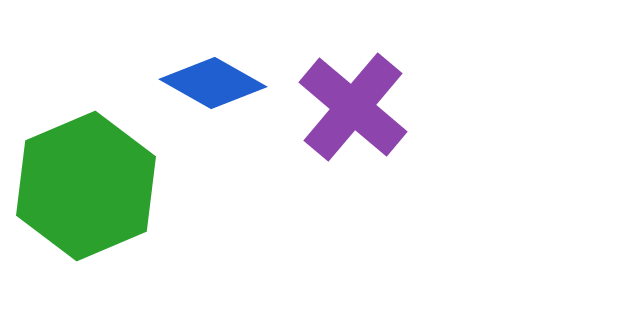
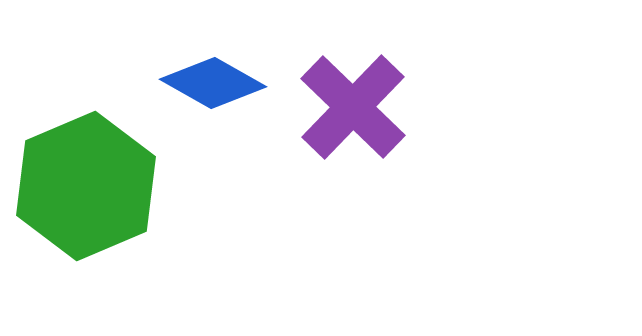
purple cross: rotated 4 degrees clockwise
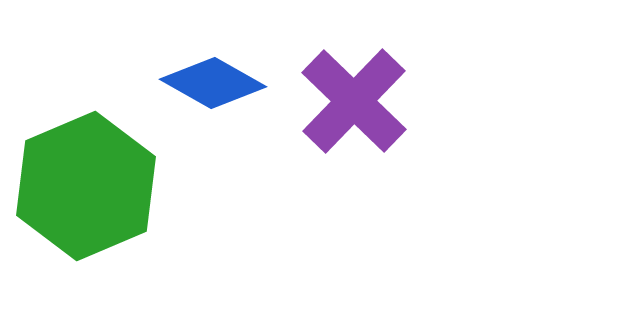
purple cross: moved 1 px right, 6 px up
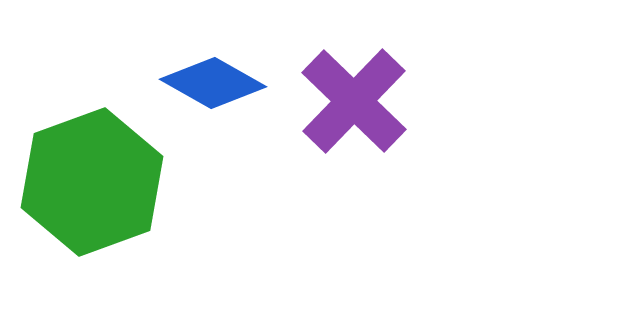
green hexagon: moved 6 px right, 4 px up; rotated 3 degrees clockwise
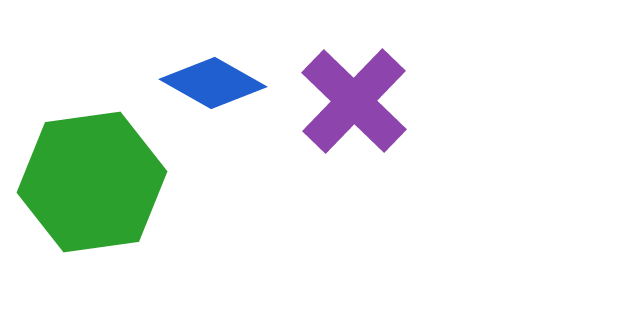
green hexagon: rotated 12 degrees clockwise
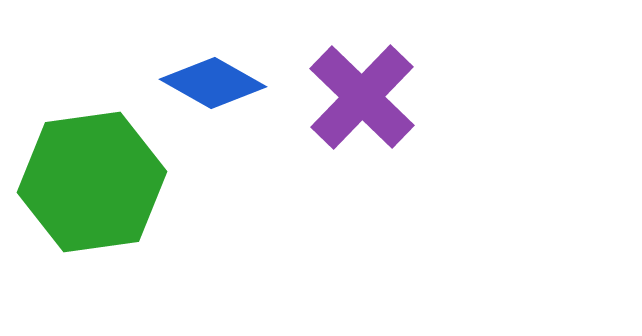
purple cross: moved 8 px right, 4 px up
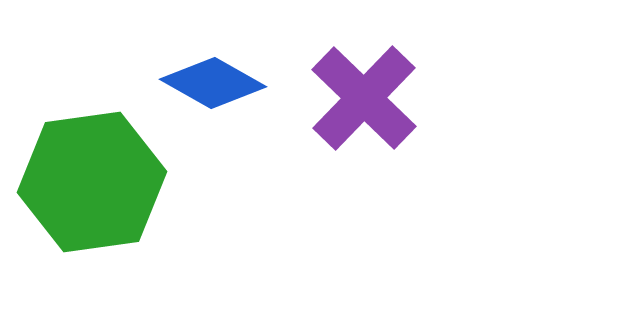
purple cross: moved 2 px right, 1 px down
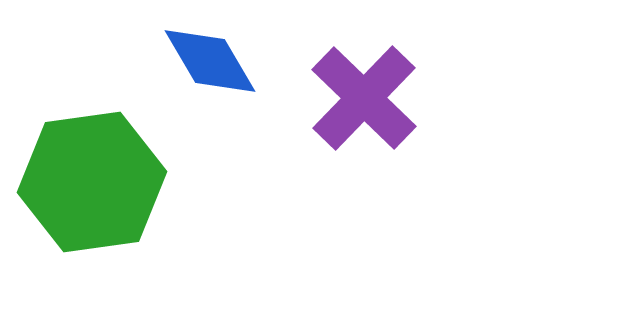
blue diamond: moved 3 px left, 22 px up; rotated 30 degrees clockwise
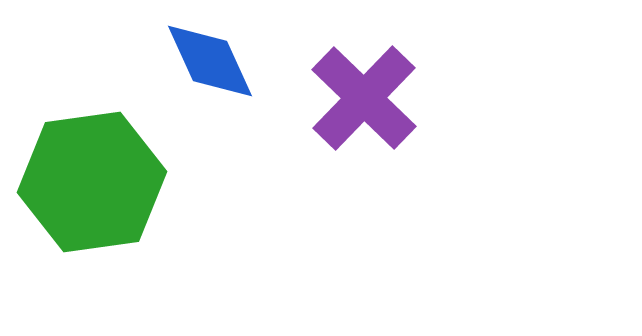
blue diamond: rotated 6 degrees clockwise
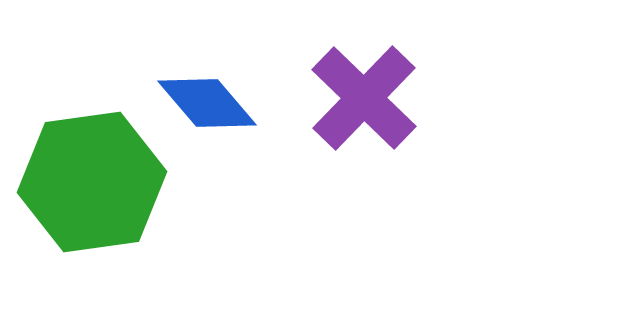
blue diamond: moved 3 px left, 42 px down; rotated 16 degrees counterclockwise
